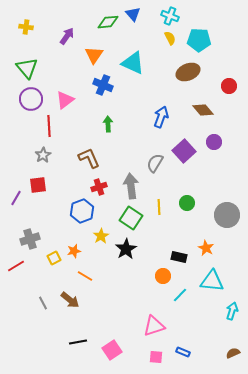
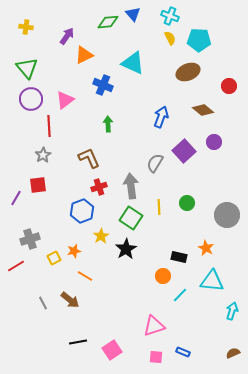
orange triangle at (94, 55): moved 10 px left; rotated 30 degrees clockwise
brown diamond at (203, 110): rotated 10 degrees counterclockwise
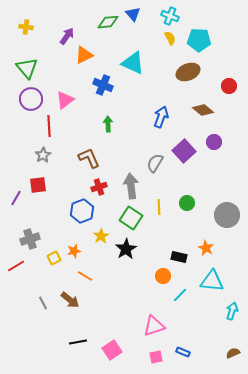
pink square at (156, 357): rotated 16 degrees counterclockwise
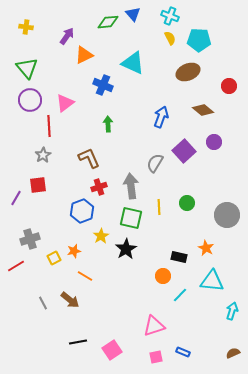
purple circle at (31, 99): moved 1 px left, 1 px down
pink triangle at (65, 100): moved 3 px down
green square at (131, 218): rotated 20 degrees counterclockwise
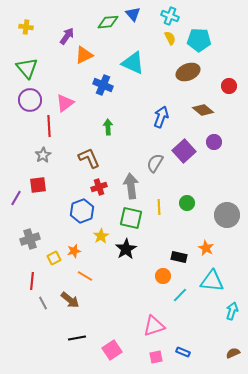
green arrow at (108, 124): moved 3 px down
red line at (16, 266): moved 16 px right, 15 px down; rotated 54 degrees counterclockwise
black line at (78, 342): moved 1 px left, 4 px up
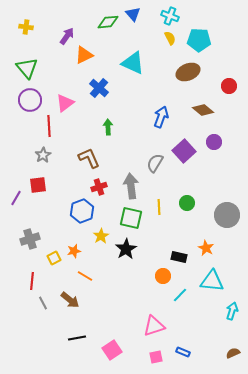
blue cross at (103, 85): moved 4 px left, 3 px down; rotated 18 degrees clockwise
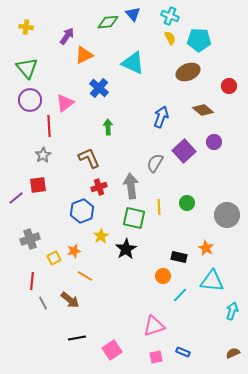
purple line at (16, 198): rotated 21 degrees clockwise
green square at (131, 218): moved 3 px right
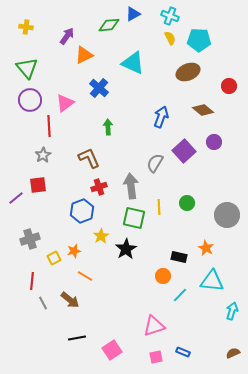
blue triangle at (133, 14): rotated 42 degrees clockwise
green diamond at (108, 22): moved 1 px right, 3 px down
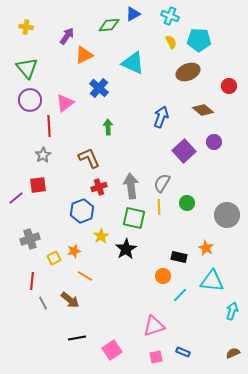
yellow semicircle at (170, 38): moved 1 px right, 4 px down
gray semicircle at (155, 163): moved 7 px right, 20 px down
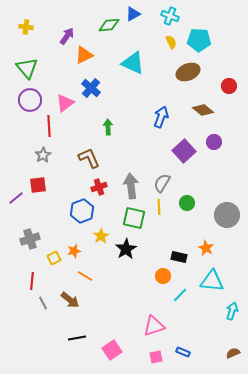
blue cross at (99, 88): moved 8 px left
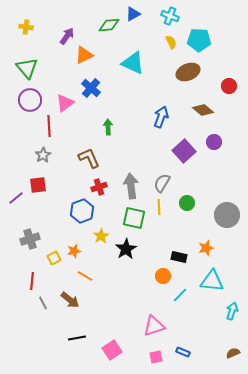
orange star at (206, 248): rotated 28 degrees clockwise
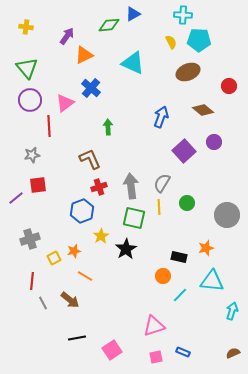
cyan cross at (170, 16): moved 13 px right, 1 px up; rotated 18 degrees counterclockwise
gray star at (43, 155): moved 11 px left; rotated 21 degrees clockwise
brown L-shape at (89, 158): moved 1 px right, 1 px down
